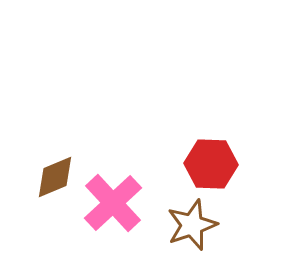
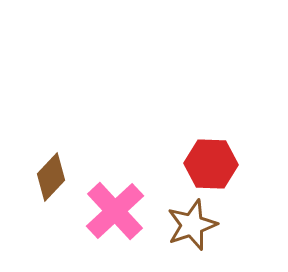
brown diamond: moved 4 px left; rotated 24 degrees counterclockwise
pink cross: moved 2 px right, 8 px down
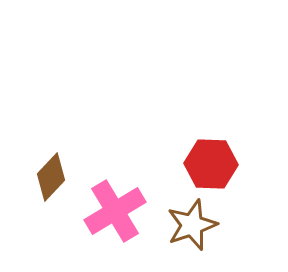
pink cross: rotated 12 degrees clockwise
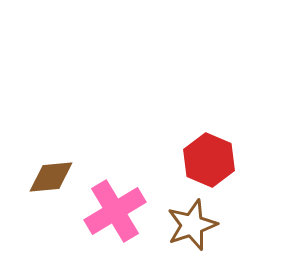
red hexagon: moved 2 px left, 4 px up; rotated 21 degrees clockwise
brown diamond: rotated 42 degrees clockwise
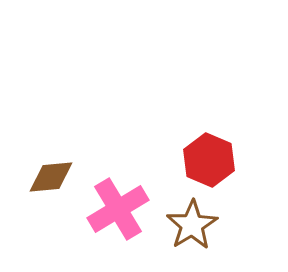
pink cross: moved 3 px right, 2 px up
brown star: rotated 12 degrees counterclockwise
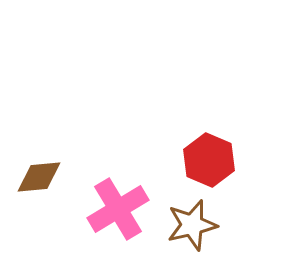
brown diamond: moved 12 px left
brown star: rotated 18 degrees clockwise
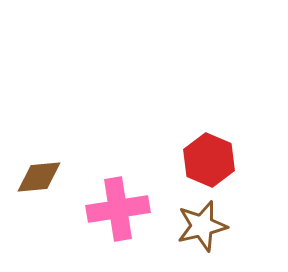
pink cross: rotated 22 degrees clockwise
brown star: moved 10 px right, 1 px down
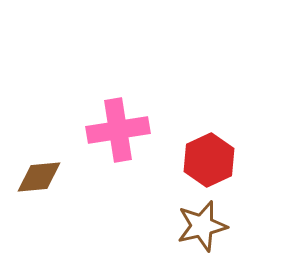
red hexagon: rotated 12 degrees clockwise
pink cross: moved 79 px up
